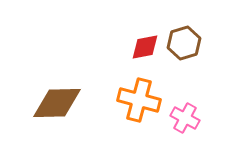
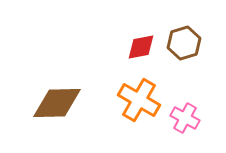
red diamond: moved 4 px left
orange cross: rotated 15 degrees clockwise
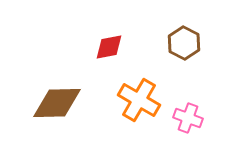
brown hexagon: rotated 16 degrees counterclockwise
red diamond: moved 32 px left
pink cross: moved 3 px right; rotated 8 degrees counterclockwise
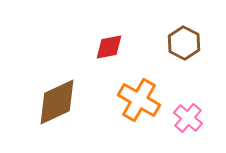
brown diamond: moved 1 px up; rotated 24 degrees counterclockwise
pink cross: rotated 20 degrees clockwise
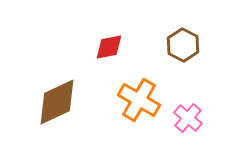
brown hexagon: moved 1 px left, 2 px down
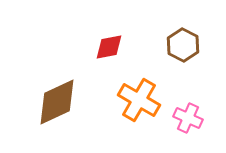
pink cross: rotated 16 degrees counterclockwise
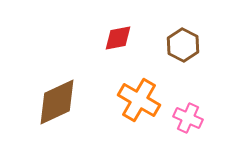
red diamond: moved 9 px right, 9 px up
